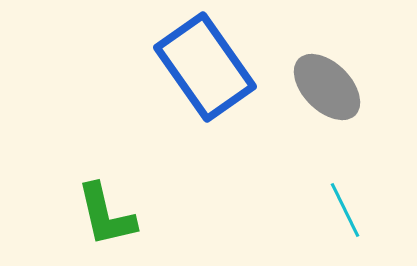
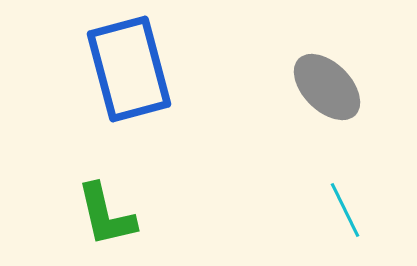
blue rectangle: moved 76 px left, 2 px down; rotated 20 degrees clockwise
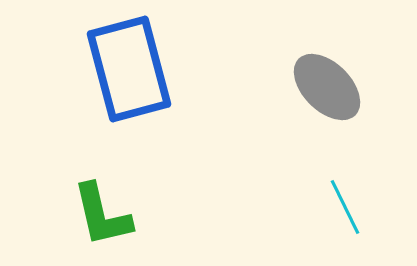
cyan line: moved 3 px up
green L-shape: moved 4 px left
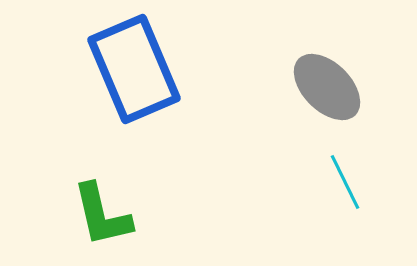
blue rectangle: moved 5 px right; rotated 8 degrees counterclockwise
cyan line: moved 25 px up
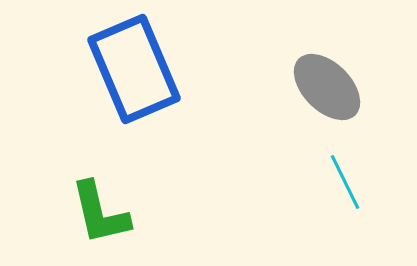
green L-shape: moved 2 px left, 2 px up
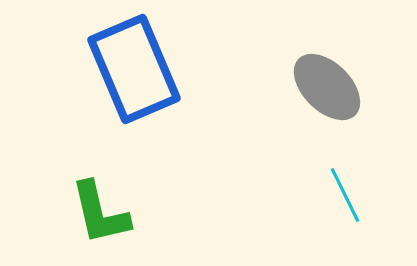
cyan line: moved 13 px down
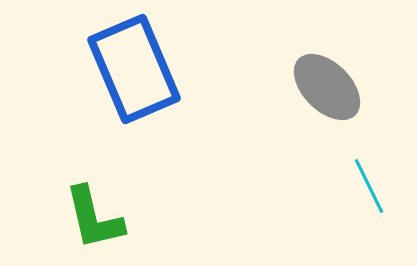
cyan line: moved 24 px right, 9 px up
green L-shape: moved 6 px left, 5 px down
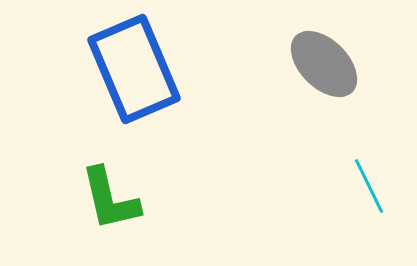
gray ellipse: moved 3 px left, 23 px up
green L-shape: moved 16 px right, 19 px up
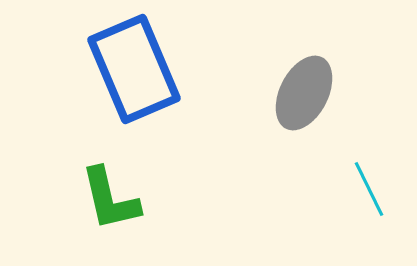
gray ellipse: moved 20 px left, 29 px down; rotated 72 degrees clockwise
cyan line: moved 3 px down
